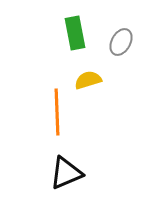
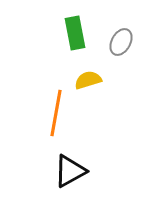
orange line: moved 1 px left, 1 px down; rotated 12 degrees clockwise
black triangle: moved 4 px right, 2 px up; rotated 6 degrees counterclockwise
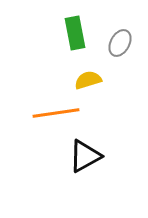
gray ellipse: moved 1 px left, 1 px down
orange line: rotated 72 degrees clockwise
black triangle: moved 15 px right, 15 px up
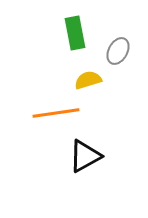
gray ellipse: moved 2 px left, 8 px down
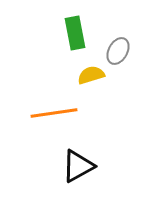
yellow semicircle: moved 3 px right, 5 px up
orange line: moved 2 px left
black triangle: moved 7 px left, 10 px down
